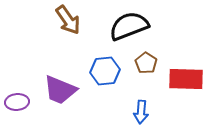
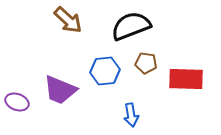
brown arrow: rotated 12 degrees counterclockwise
black semicircle: moved 2 px right
brown pentagon: rotated 25 degrees counterclockwise
purple ellipse: rotated 25 degrees clockwise
blue arrow: moved 10 px left, 3 px down; rotated 15 degrees counterclockwise
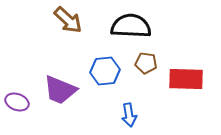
black semicircle: rotated 24 degrees clockwise
blue arrow: moved 2 px left
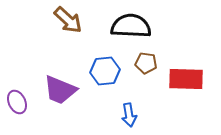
purple ellipse: rotated 45 degrees clockwise
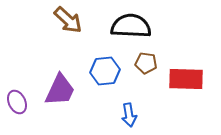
purple trapezoid: rotated 87 degrees counterclockwise
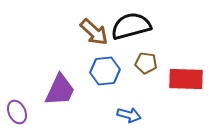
brown arrow: moved 26 px right, 12 px down
black semicircle: rotated 18 degrees counterclockwise
purple ellipse: moved 10 px down
blue arrow: rotated 65 degrees counterclockwise
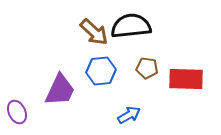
black semicircle: rotated 9 degrees clockwise
brown pentagon: moved 1 px right, 5 px down
blue hexagon: moved 4 px left
blue arrow: rotated 45 degrees counterclockwise
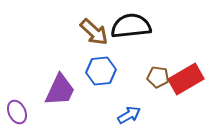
brown pentagon: moved 11 px right, 9 px down
red rectangle: rotated 32 degrees counterclockwise
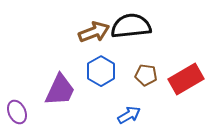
brown arrow: rotated 64 degrees counterclockwise
blue hexagon: rotated 24 degrees counterclockwise
brown pentagon: moved 12 px left, 2 px up
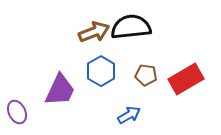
black semicircle: moved 1 px down
